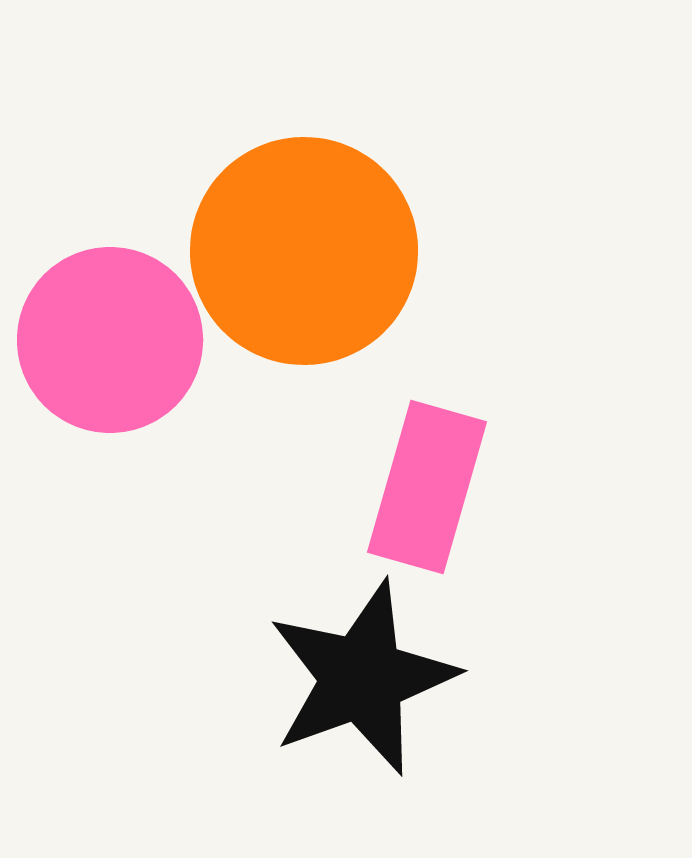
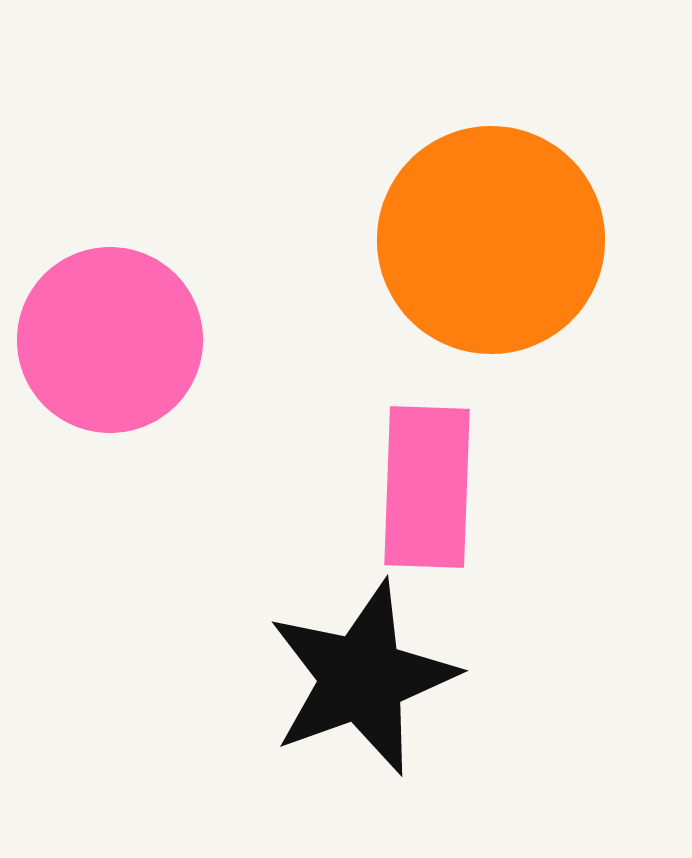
orange circle: moved 187 px right, 11 px up
pink rectangle: rotated 14 degrees counterclockwise
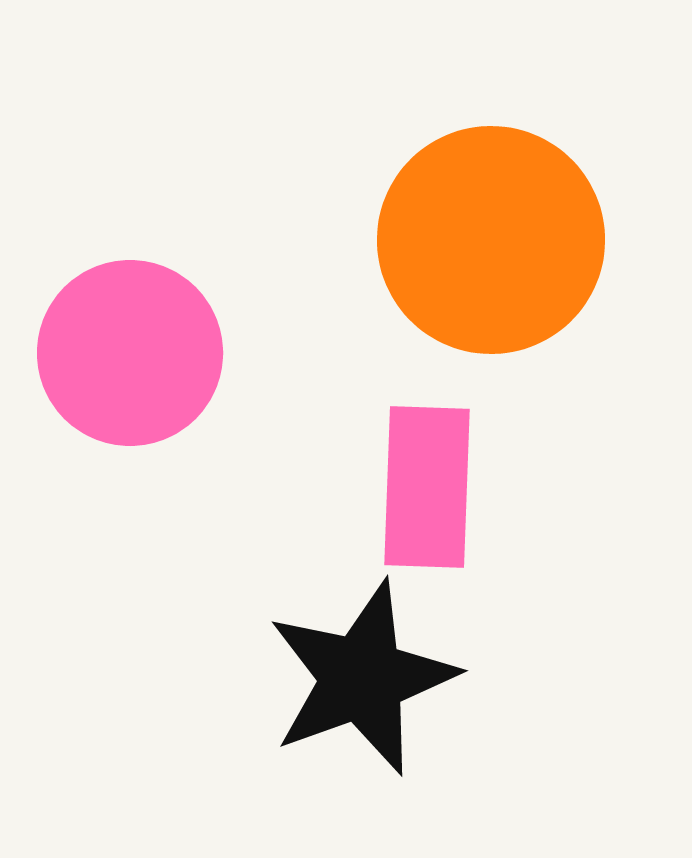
pink circle: moved 20 px right, 13 px down
